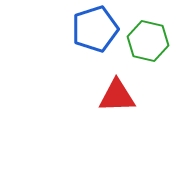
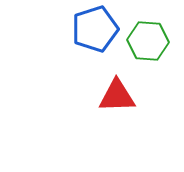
green hexagon: rotated 9 degrees counterclockwise
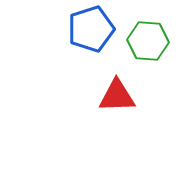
blue pentagon: moved 4 px left
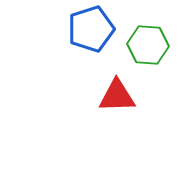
green hexagon: moved 4 px down
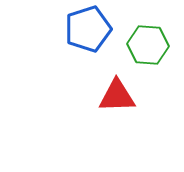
blue pentagon: moved 3 px left
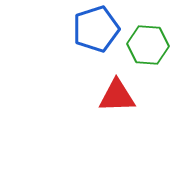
blue pentagon: moved 8 px right
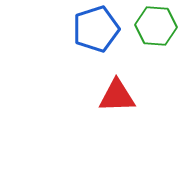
green hexagon: moved 8 px right, 19 px up
